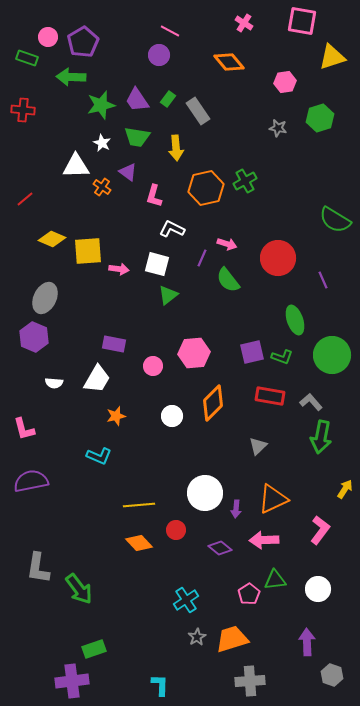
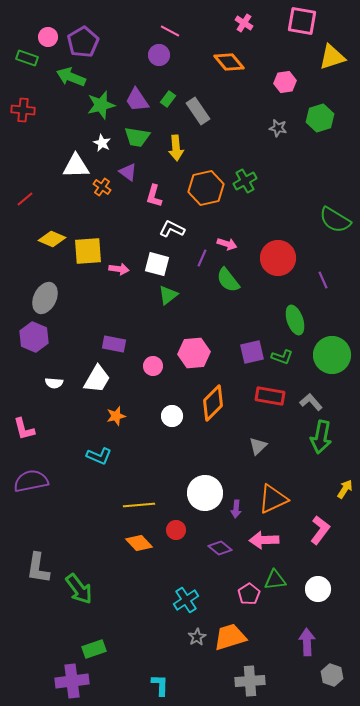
green arrow at (71, 77): rotated 20 degrees clockwise
orange trapezoid at (232, 639): moved 2 px left, 2 px up
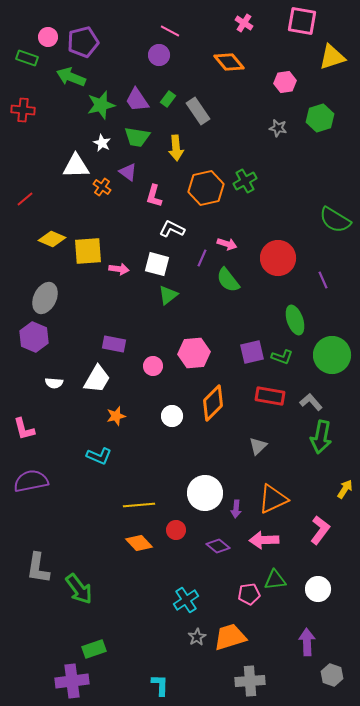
purple pentagon at (83, 42): rotated 16 degrees clockwise
purple diamond at (220, 548): moved 2 px left, 2 px up
pink pentagon at (249, 594): rotated 25 degrees clockwise
